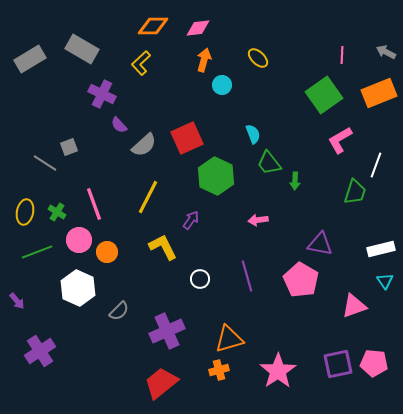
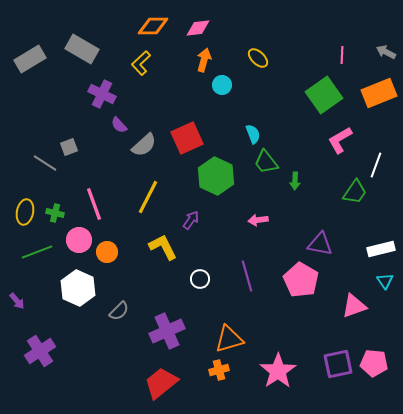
green trapezoid at (269, 163): moved 3 px left, 1 px up
green trapezoid at (355, 192): rotated 16 degrees clockwise
green cross at (57, 212): moved 2 px left, 1 px down; rotated 18 degrees counterclockwise
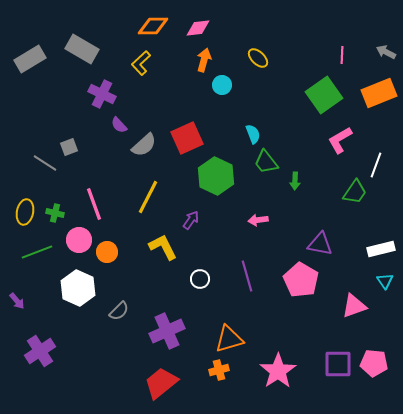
purple square at (338, 364): rotated 12 degrees clockwise
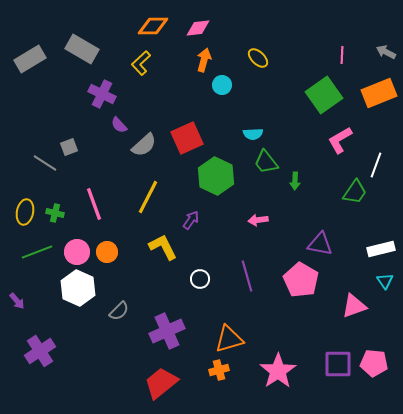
cyan semicircle at (253, 134): rotated 108 degrees clockwise
pink circle at (79, 240): moved 2 px left, 12 px down
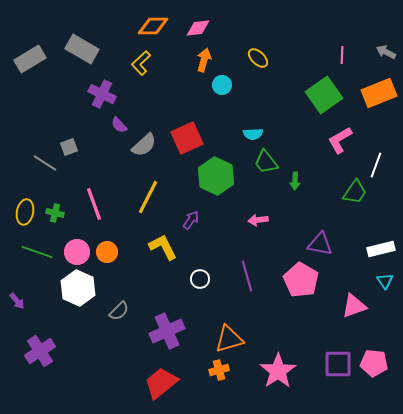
green line at (37, 252): rotated 40 degrees clockwise
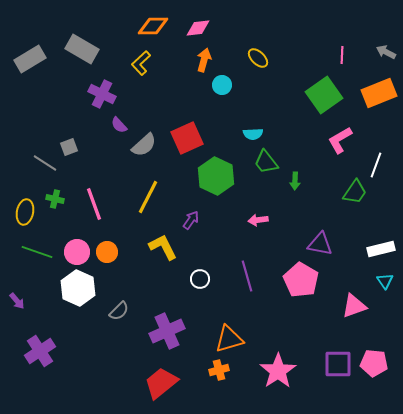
green cross at (55, 213): moved 14 px up
